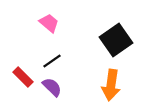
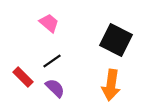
black square: rotated 28 degrees counterclockwise
purple semicircle: moved 3 px right, 1 px down
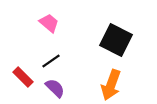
black line: moved 1 px left
orange arrow: rotated 12 degrees clockwise
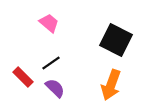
black line: moved 2 px down
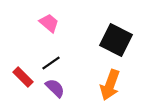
orange arrow: moved 1 px left
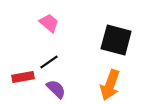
black square: rotated 12 degrees counterclockwise
black line: moved 2 px left, 1 px up
red rectangle: rotated 55 degrees counterclockwise
purple semicircle: moved 1 px right, 1 px down
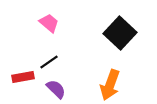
black square: moved 4 px right, 7 px up; rotated 28 degrees clockwise
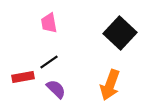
pink trapezoid: rotated 140 degrees counterclockwise
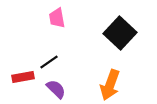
pink trapezoid: moved 8 px right, 5 px up
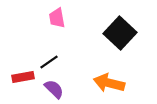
orange arrow: moved 1 px left, 2 px up; rotated 84 degrees clockwise
purple semicircle: moved 2 px left
